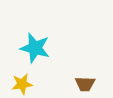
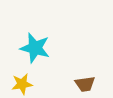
brown trapezoid: rotated 10 degrees counterclockwise
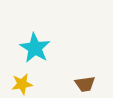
cyan star: rotated 16 degrees clockwise
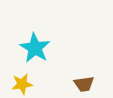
brown trapezoid: moved 1 px left
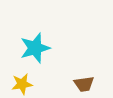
cyan star: rotated 24 degrees clockwise
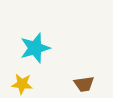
yellow star: rotated 15 degrees clockwise
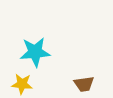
cyan star: moved 4 px down; rotated 12 degrees clockwise
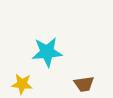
cyan star: moved 12 px right
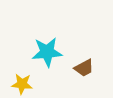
brown trapezoid: moved 16 px up; rotated 20 degrees counterclockwise
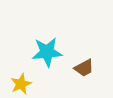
yellow star: moved 1 px left; rotated 30 degrees counterclockwise
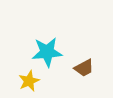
yellow star: moved 8 px right, 3 px up
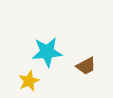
brown trapezoid: moved 2 px right, 2 px up
